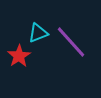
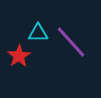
cyan triangle: rotated 20 degrees clockwise
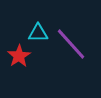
purple line: moved 2 px down
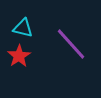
cyan triangle: moved 15 px left, 5 px up; rotated 15 degrees clockwise
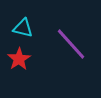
red star: moved 3 px down
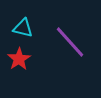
purple line: moved 1 px left, 2 px up
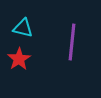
purple line: moved 2 px right; rotated 48 degrees clockwise
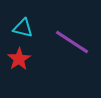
purple line: rotated 63 degrees counterclockwise
